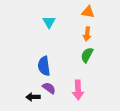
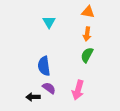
pink arrow: rotated 18 degrees clockwise
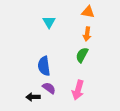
green semicircle: moved 5 px left
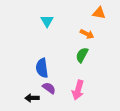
orange triangle: moved 11 px right, 1 px down
cyan triangle: moved 2 px left, 1 px up
orange arrow: rotated 72 degrees counterclockwise
blue semicircle: moved 2 px left, 2 px down
black arrow: moved 1 px left, 1 px down
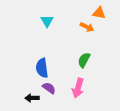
orange arrow: moved 7 px up
green semicircle: moved 2 px right, 5 px down
pink arrow: moved 2 px up
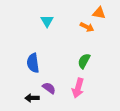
green semicircle: moved 1 px down
blue semicircle: moved 9 px left, 5 px up
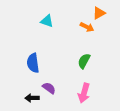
orange triangle: rotated 40 degrees counterclockwise
cyan triangle: rotated 40 degrees counterclockwise
pink arrow: moved 6 px right, 5 px down
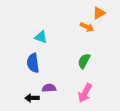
cyan triangle: moved 6 px left, 16 px down
purple semicircle: rotated 40 degrees counterclockwise
pink arrow: moved 1 px right; rotated 12 degrees clockwise
